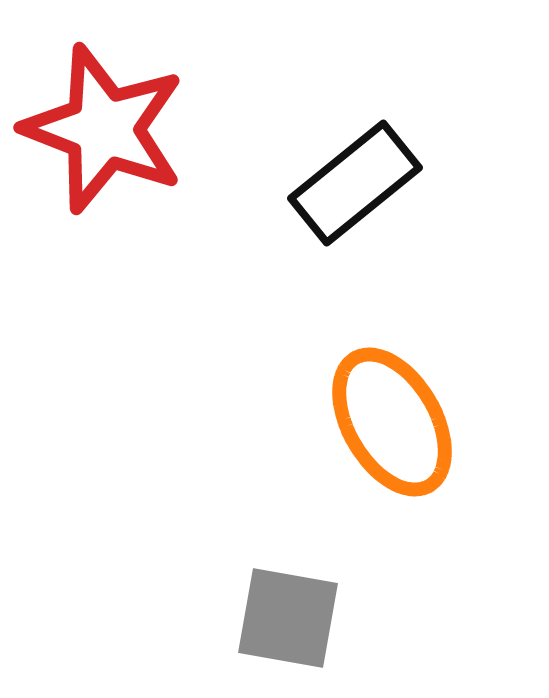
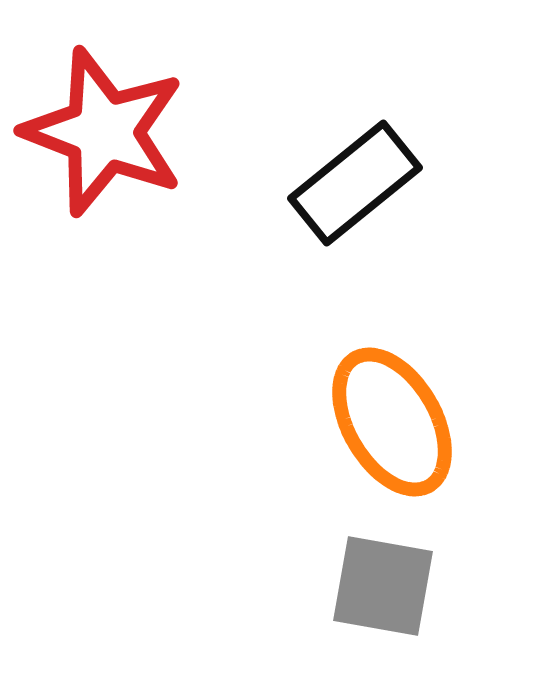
red star: moved 3 px down
gray square: moved 95 px right, 32 px up
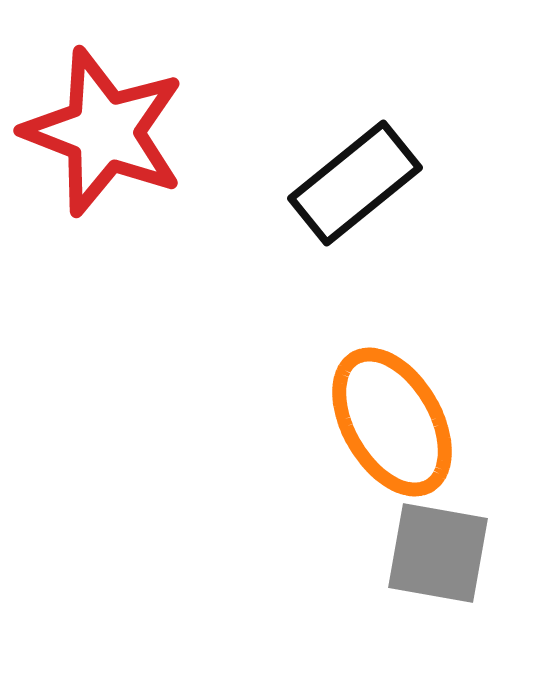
gray square: moved 55 px right, 33 px up
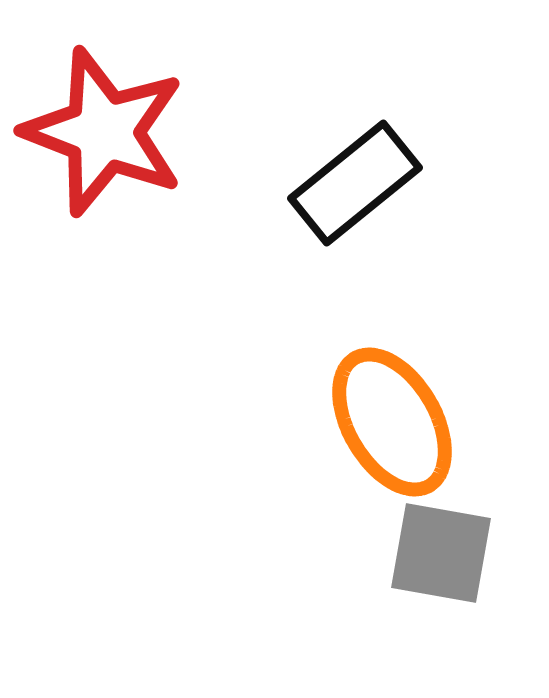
gray square: moved 3 px right
